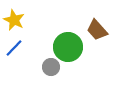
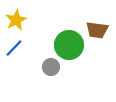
yellow star: moved 2 px right; rotated 20 degrees clockwise
brown trapezoid: rotated 40 degrees counterclockwise
green circle: moved 1 px right, 2 px up
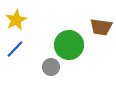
brown trapezoid: moved 4 px right, 3 px up
blue line: moved 1 px right, 1 px down
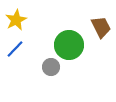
brown trapezoid: rotated 125 degrees counterclockwise
